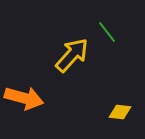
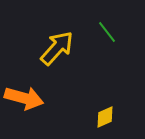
yellow arrow: moved 15 px left, 7 px up
yellow diamond: moved 15 px left, 5 px down; rotated 30 degrees counterclockwise
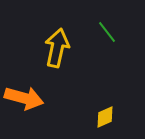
yellow arrow: rotated 30 degrees counterclockwise
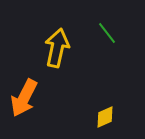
green line: moved 1 px down
orange arrow: rotated 102 degrees clockwise
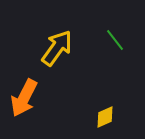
green line: moved 8 px right, 7 px down
yellow arrow: rotated 24 degrees clockwise
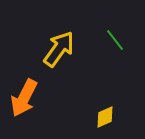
yellow arrow: moved 2 px right, 1 px down
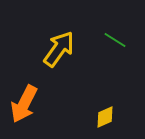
green line: rotated 20 degrees counterclockwise
orange arrow: moved 6 px down
